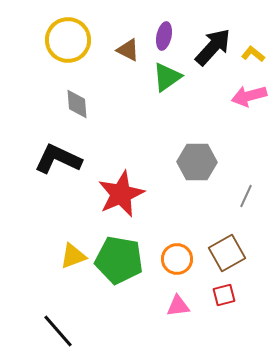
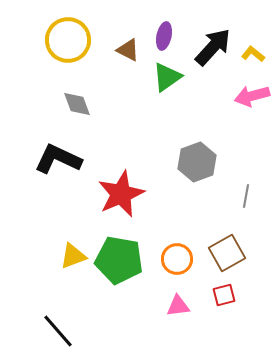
pink arrow: moved 3 px right
gray diamond: rotated 16 degrees counterclockwise
gray hexagon: rotated 21 degrees counterclockwise
gray line: rotated 15 degrees counterclockwise
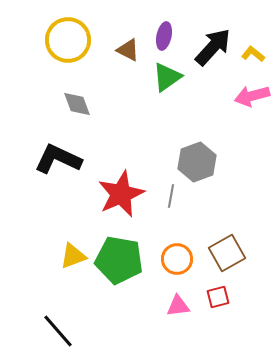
gray line: moved 75 px left
red square: moved 6 px left, 2 px down
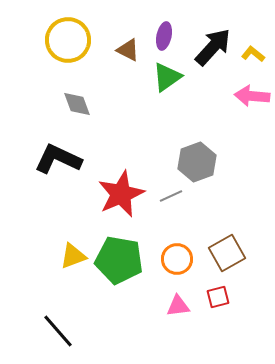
pink arrow: rotated 20 degrees clockwise
gray line: rotated 55 degrees clockwise
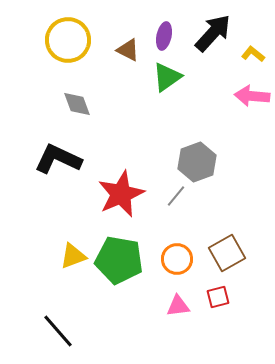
black arrow: moved 14 px up
gray line: moved 5 px right; rotated 25 degrees counterclockwise
